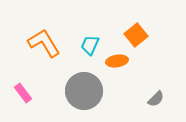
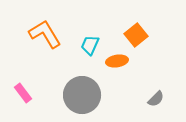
orange L-shape: moved 1 px right, 9 px up
gray circle: moved 2 px left, 4 px down
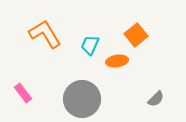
gray circle: moved 4 px down
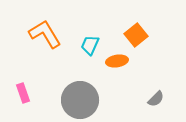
pink rectangle: rotated 18 degrees clockwise
gray circle: moved 2 px left, 1 px down
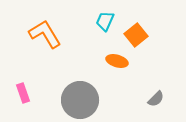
cyan trapezoid: moved 15 px right, 24 px up
orange ellipse: rotated 25 degrees clockwise
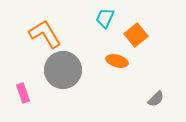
cyan trapezoid: moved 3 px up
gray circle: moved 17 px left, 30 px up
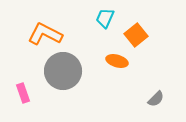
orange L-shape: rotated 32 degrees counterclockwise
gray circle: moved 1 px down
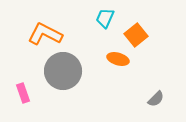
orange ellipse: moved 1 px right, 2 px up
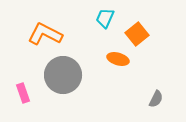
orange square: moved 1 px right, 1 px up
gray circle: moved 4 px down
gray semicircle: rotated 18 degrees counterclockwise
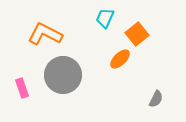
orange ellipse: moved 2 px right; rotated 60 degrees counterclockwise
pink rectangle: moved 1 px left, 5 px up
